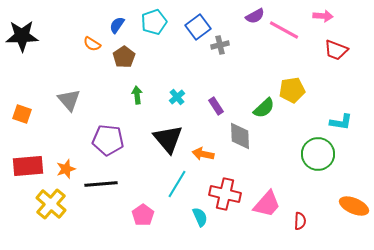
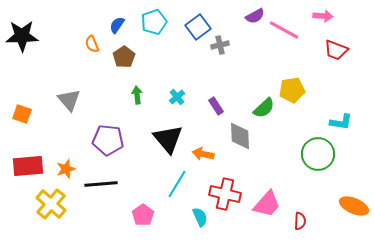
orange semicircle: rotated 36 degrees clockwise
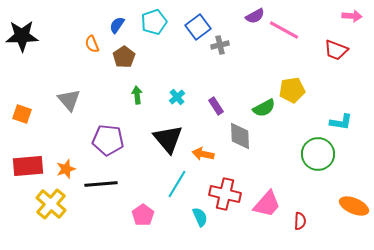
pink arrow: moved 29 px right
green semicircle: rotated 15 degrees clockwise
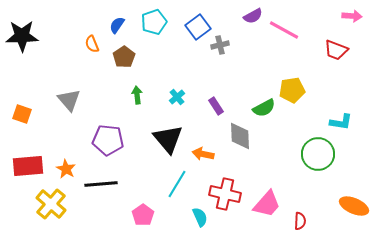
purple semicircle: moved 2 px left
orange star: rotated 24 degrees counterclockwise
